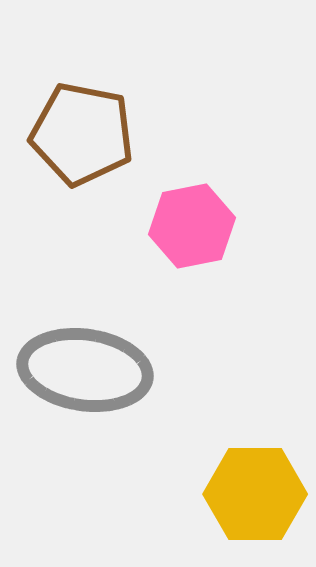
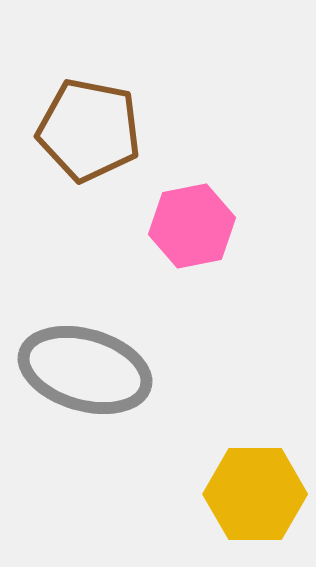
brown pentagon: moved 7 px right, 4 px up
gray ellipse: rotated 8 degrees clockwise
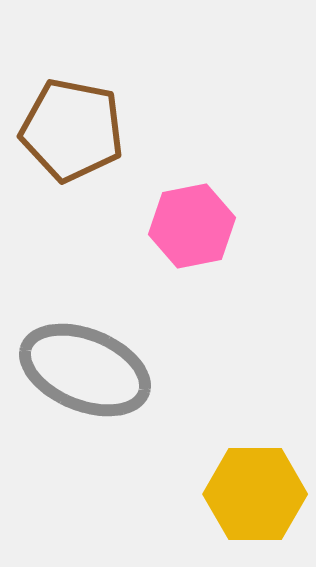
brown pentagon: moved 17 px left
gray ellipse: rotated 6 degrees clockwise
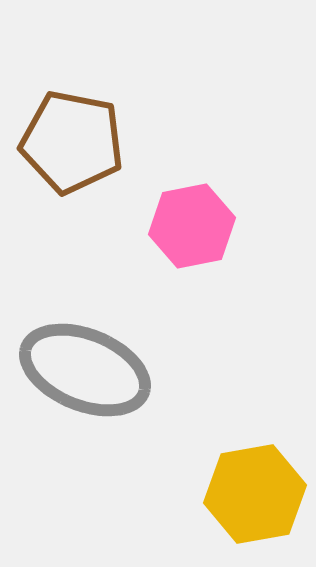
brown pentagon: moved 12 px down
yellow hexagon: rotated 10 degrees counterclockwise
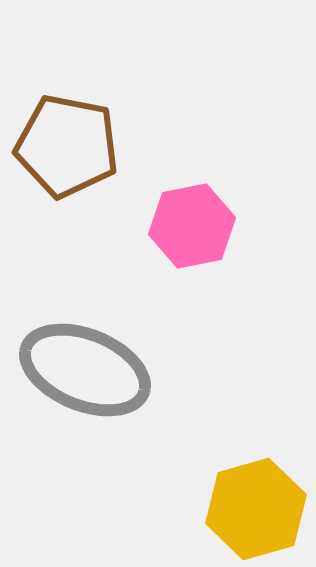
brown pentagon: moved 5 px left, 4 px down
yellow hexagon: moved 1 px right, 15 px down; rotated 6 degrees counterclockwise
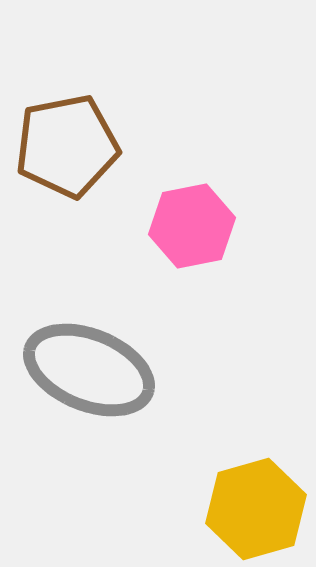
brown pentagon: rotated 22 degrees counterclockwise
gray ellipse: moved 4 px right
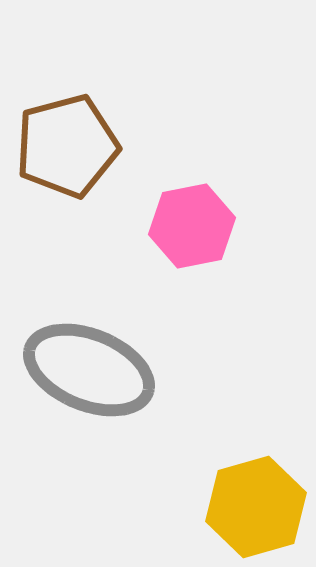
brown pentagon: rotated 4 degrees counterclockwise
yellow hexagon: moved 2 px up
